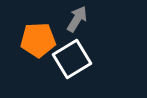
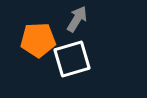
white square: rotated 15 degrees clockwise
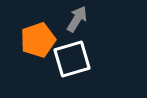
orange pentagon: rotated 16 degrees counterclockwise
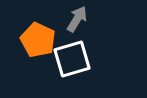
orange pentagon: rotated 28 degrees counterclockwise
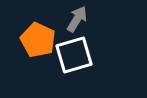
white square: moved 2 px right, 4 px up
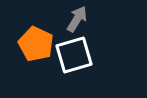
orange pentagon: moved 2 px left, 4 px down
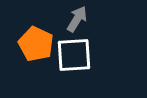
white square: rotated 12 degrees clockwise
